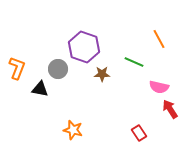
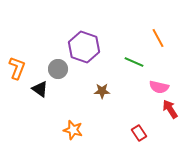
orange line: moved 1 px left, 1 px up
brown star: moved 17 px down
black triangle: rotated 24 degrees clockwise
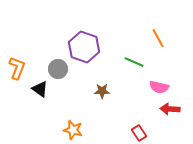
red arrow: rotated 54 degrees counterclockwise
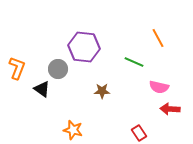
purple hexagon: rotated 12 degrees counterclockwise
black triangle: moved 2 px right
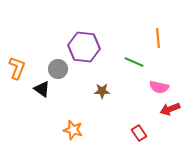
orange line: rotated 24 degrees clockwise
red arrow: rotated 24 degrees counterclockwise
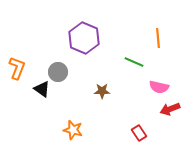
purple hexagon: moved 9 px up; rotated 16 degrees clockwise
gray circle: moved 3 px down
